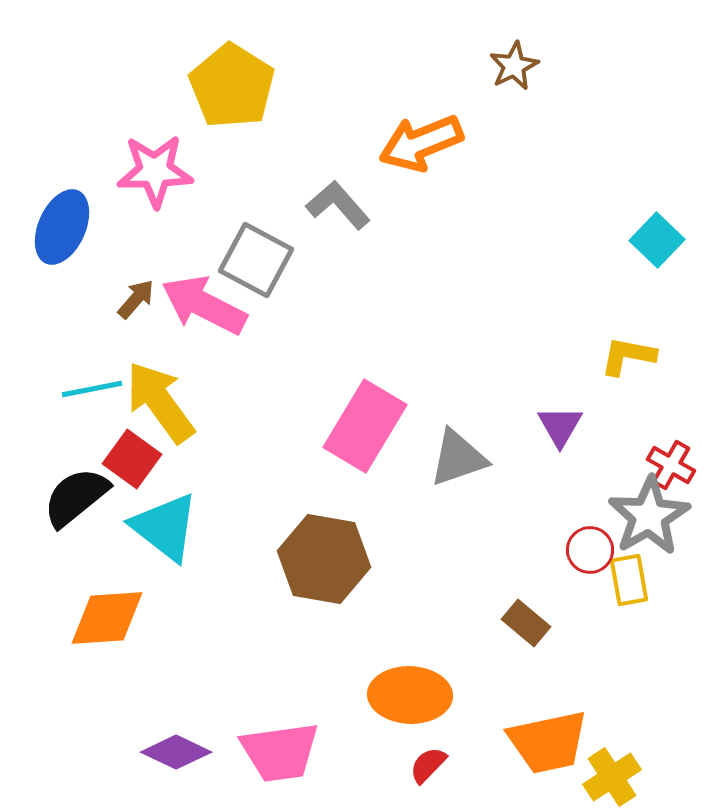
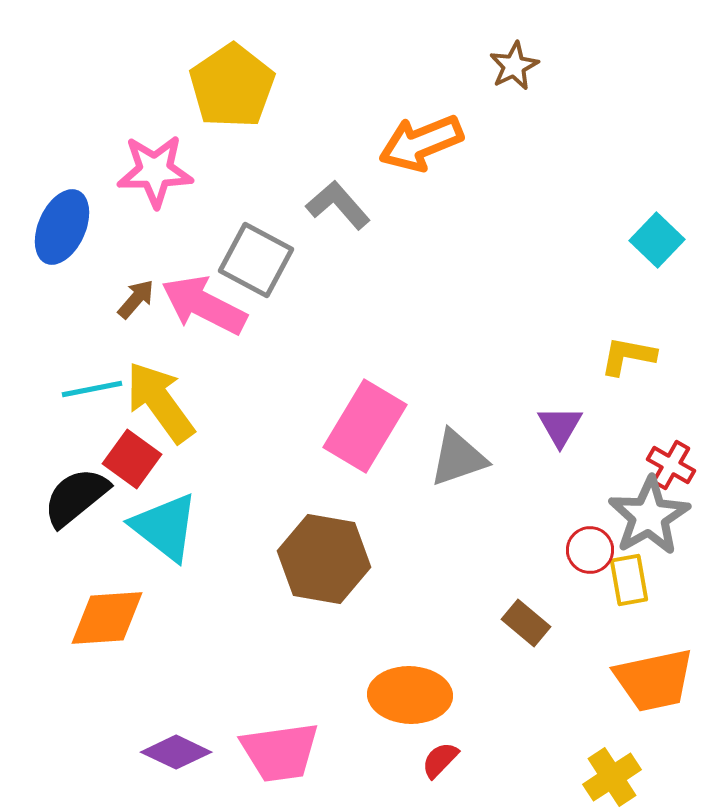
yellow pentagon: rotated 6 degrees clockwise
orange trapezoid: moved 106 px right, 62 px up
red semicircle: moved 12 px right, 5 px up
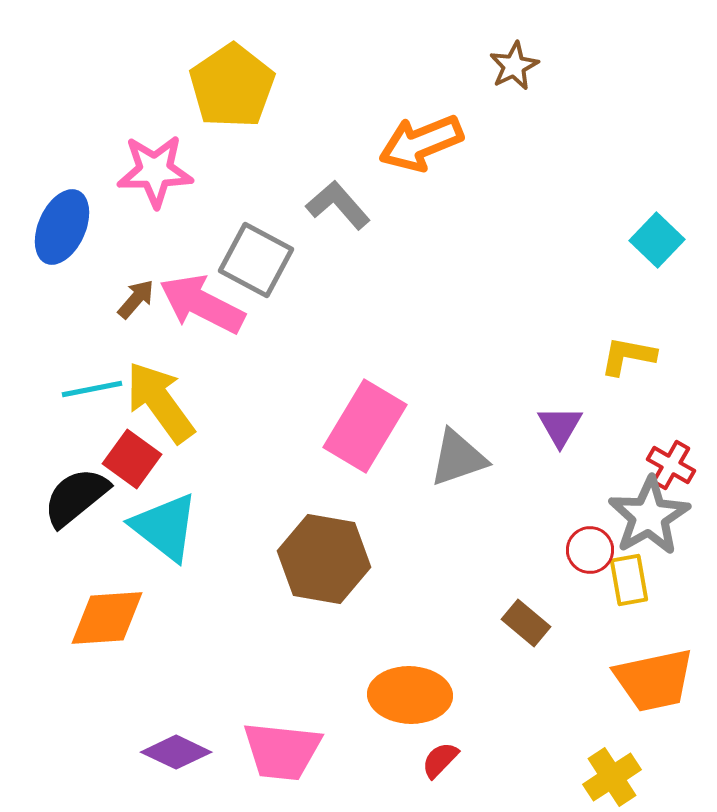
pink arrow: moved 2 px left, 1 px up
pink trapezoid: moved 2 px right, 1 px up; rotated 14 degrees clockwise
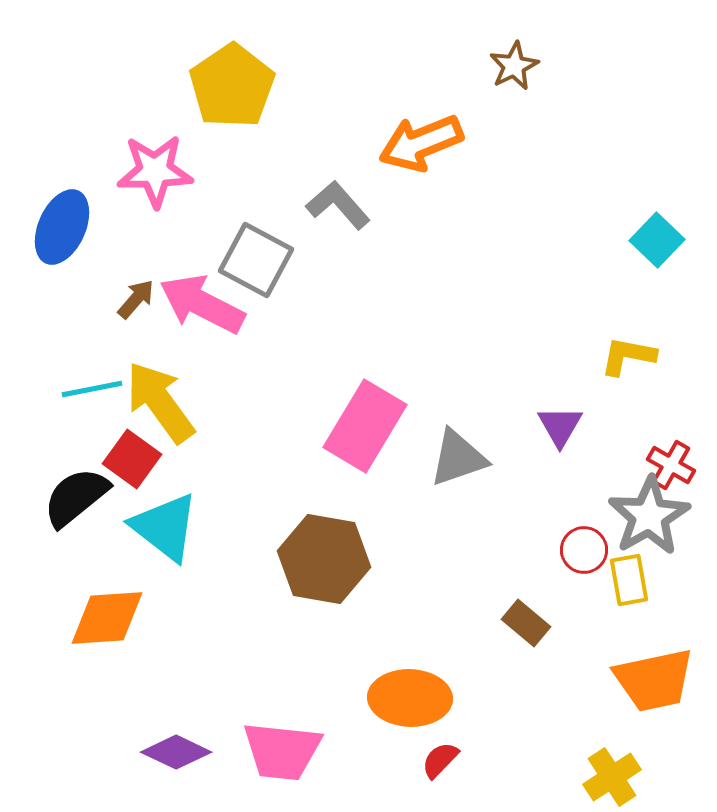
red circle: moved 6 px left
orange ellipse: moved 3 px down
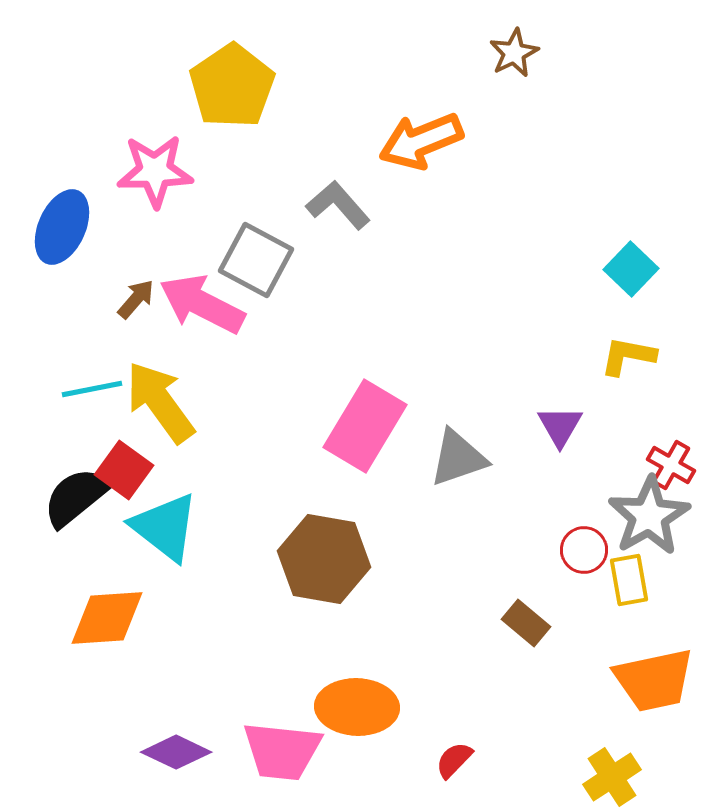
brown star: moved 13 px up
orange arrow: moved 2 px up
cyan square: moved 26 px left, 29 px down
red square: moved 8 px left, 11 px down
orange ellipse: moved 53 px left, 9 px down
red semicircle: moved 14 px right
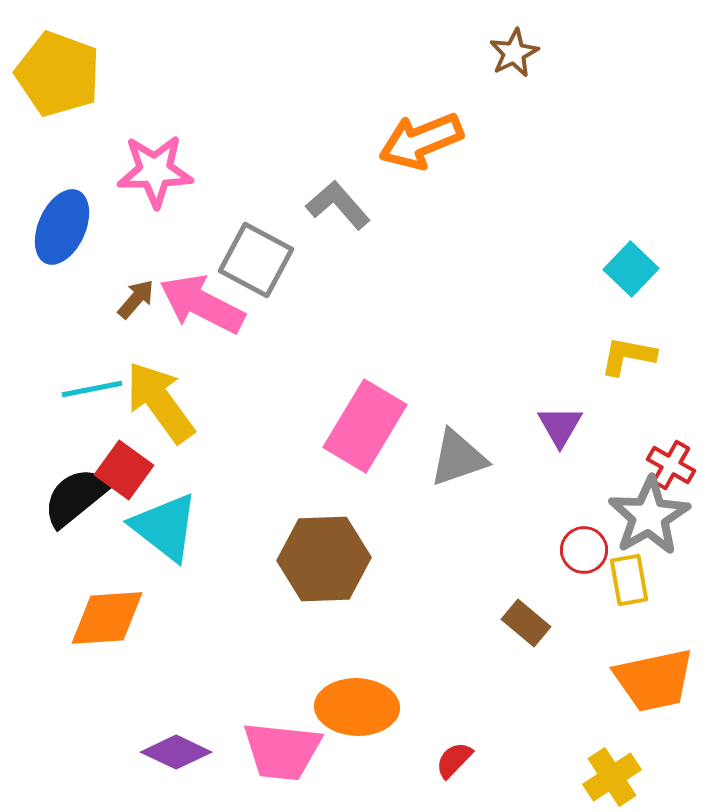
yellow pentagon: moved 174 px left, 12 px up; rotated 18 degrees counterclockwise
brown hexagon: rotated 12 degrees counterclockwise
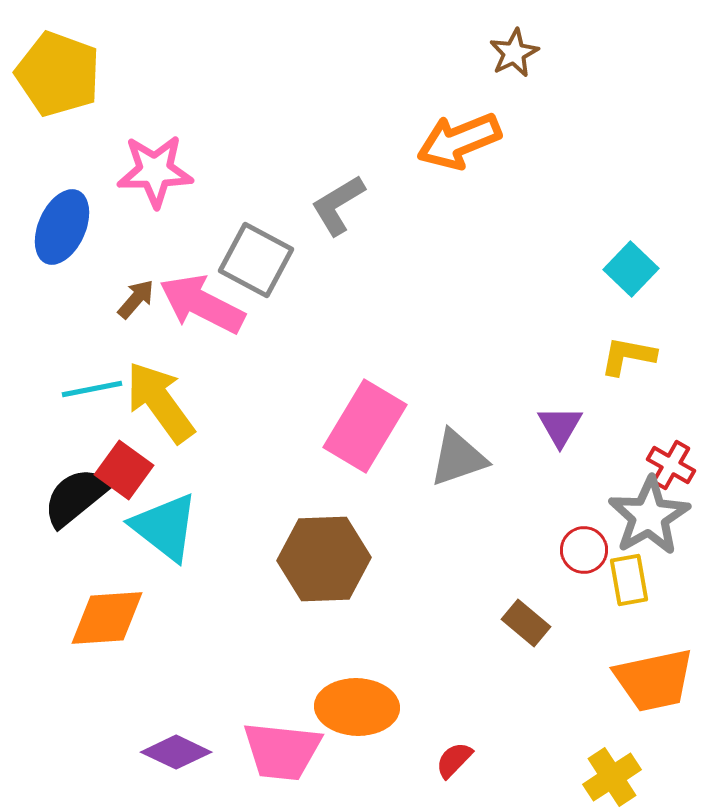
orange arrow: moved 38 px right
gray L-shape: rotated 80 degrees counterclockwise
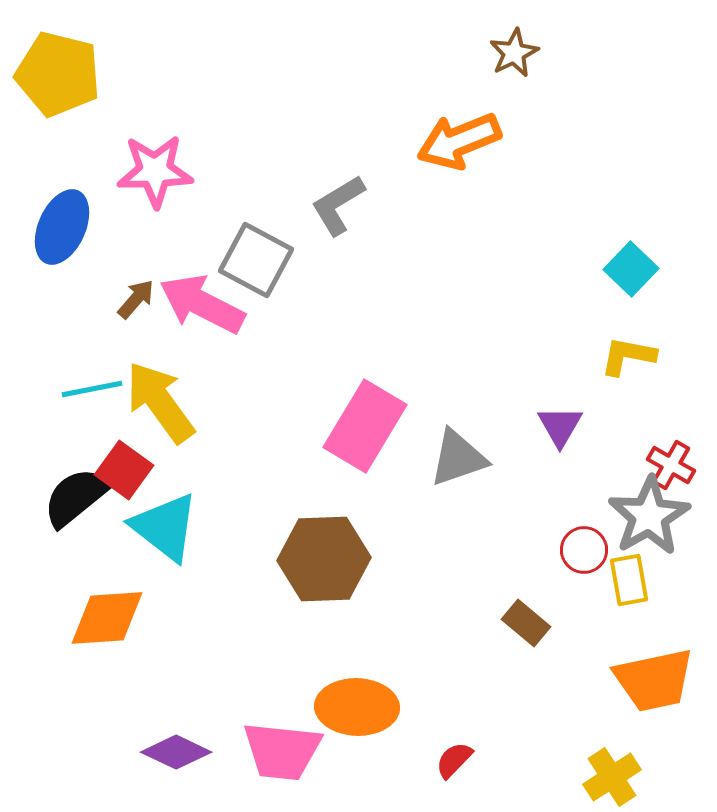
yellow pentagon: rotated 6 degrees counterclockwise
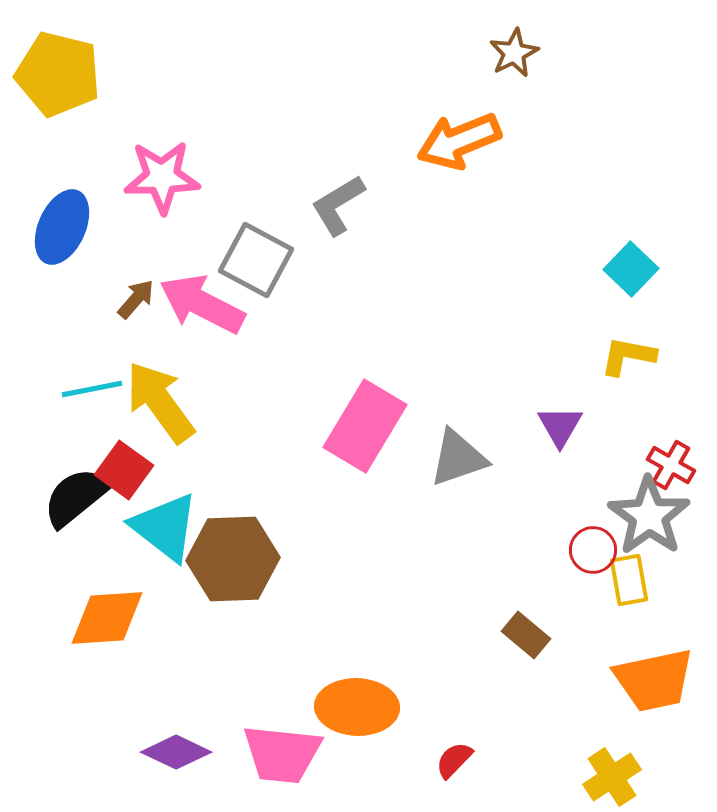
pink star: moved 7 px right, 6 px down
gray star: rotated 6 degrees counterclockwise
red circle: moved 9 px right
brown hexagon: moved 91 px left
brown rectangle: moved 12 px down
pink trapezoid: moved 3 px down
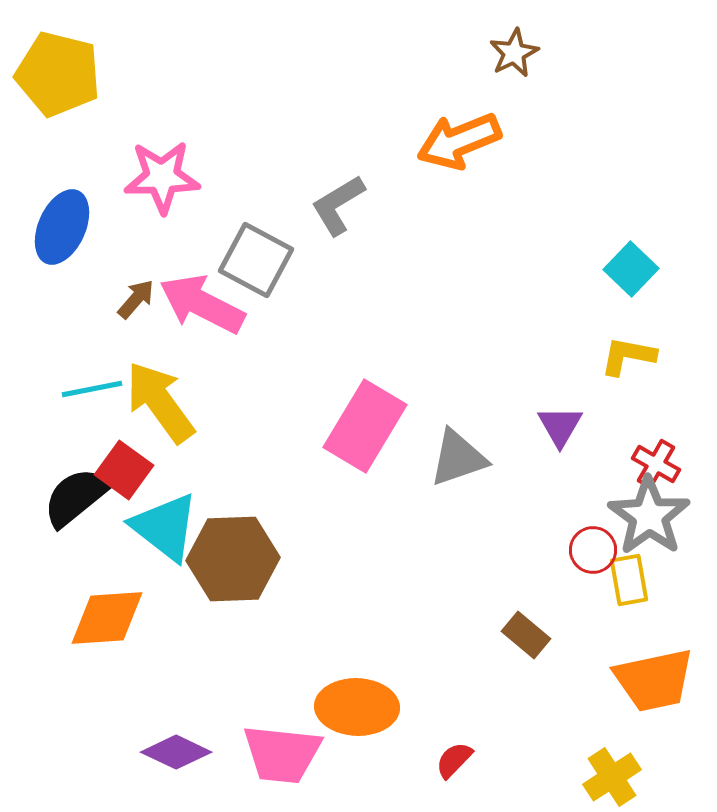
red cross: moved 15 px left, 1 px up
